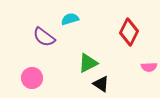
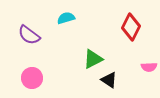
cyan semicircle: moved 4 px left, 1 px up
red diamond: moved 2 px right, 5 px up
purple semicircle: moved 15 px left, 2 px up
green triangle: moved 5 px right, 4 px up
black triangle: moved 8 px right, 4 px up
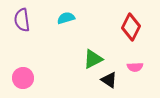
purple semicircle: moved 7 px left, 15 px up; rotated 45 degrees clockwise
pink semicircle: moved 14 px left
pink circle: moved 9 px left
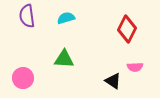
purple semicircle: moved 5 px right, 4 px up
red diamond: moved 4 px left, 2 px down
green triangle: moved 29 px left; rotated 30 degrees clockwise
black triangle: moved 4 px right, 1 px down
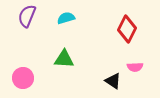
purple semicircle: rotated 30 degrees clockwise
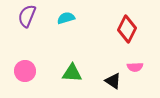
green triangle: moved 8 px right, 14 px down
pink circle: moved 2 px right, 7 px up
